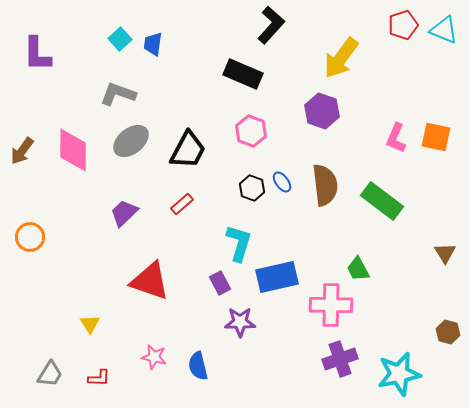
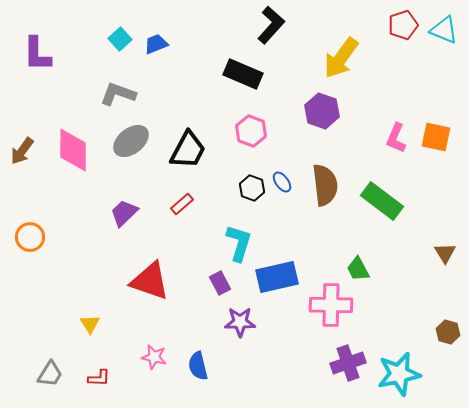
blue trapezoid: moved 3 px right; rotated 60 degrees clockwise
purple cross: moved 8 px right, 4 px down
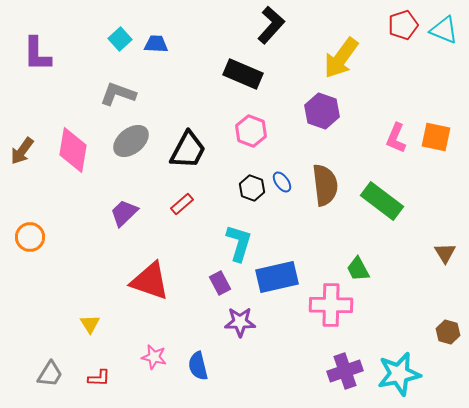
blue trapezoid: rotated 25 degrees clockwise
pink diamond: rotated 9 degrees clockwise
purple cross: moved 3 px left, 8 px down
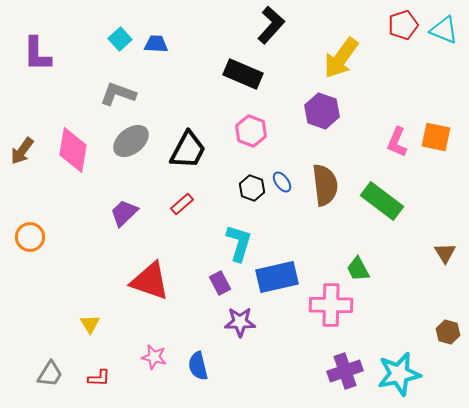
pink L-shape: moved 1 px right, 4 px down
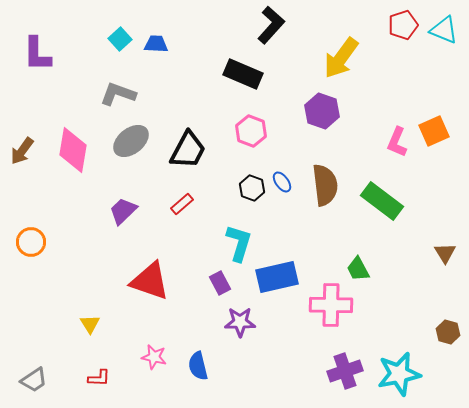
orange square: moved 2 px left, 6 px up; rotated 36 degrees counterclockwise
purple trapezoid: moved 1 px left, 2 px up
orange circle: moved 1 px right, 5 px down
gray trapezoid: moved 16 px left, 6 px down; rotated 24 degrees clockwise
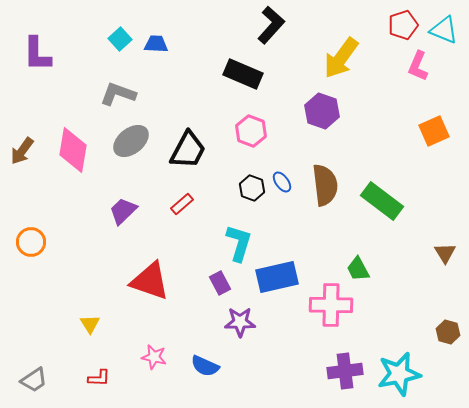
pink L-shape: moved 21 px right, 76 px up
blue semicircle: moved 7 px right; rotated 52 degrees counterclockwise
purple cross: rotated 12 degrees clockwise
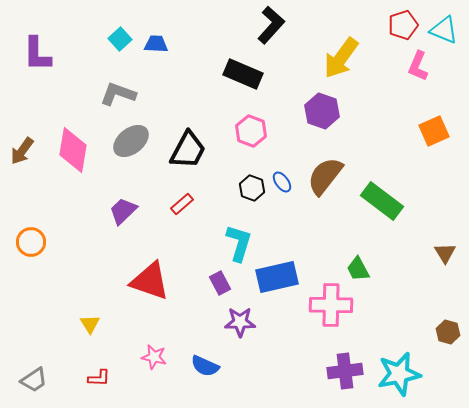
brown semicircle: moved 9 px up; rotated 135 degrees counterclockwise
